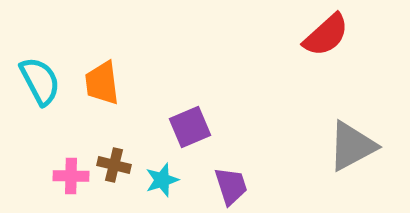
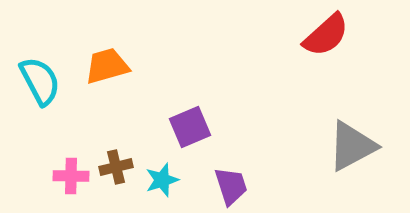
orange trapezoid: moved 5 px right, 17 px up; rotated 81 degrees clockwise
brown cross: moved 2 px right, 2 px down; rotated 28 degrees counterclockwise
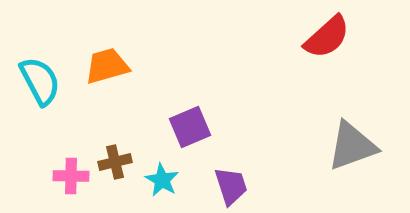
red semicircle: moved 1 px right, 2 px down
gray triangle: rotated 8 degrees clockwise
brown cross: moved 1 px left, 5 px up
cyan star: rotated 24 degrees counterclockwise
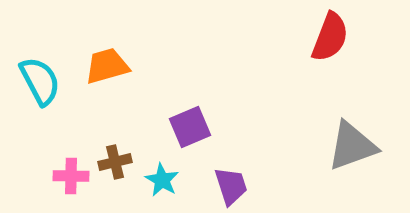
red semicircle: moved 3 px right; rotated 27 degrees counterclockwise
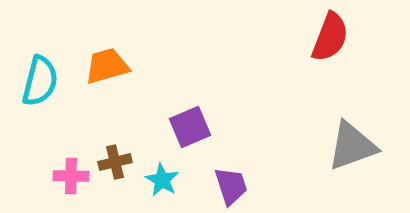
cyan semicircle: rotated 42 degrees clockwise
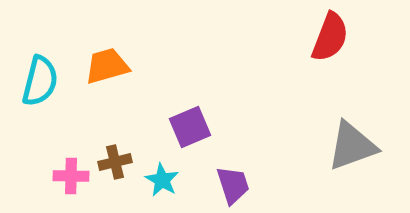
purple trapezoid: moved 2 px right, 1 px up
